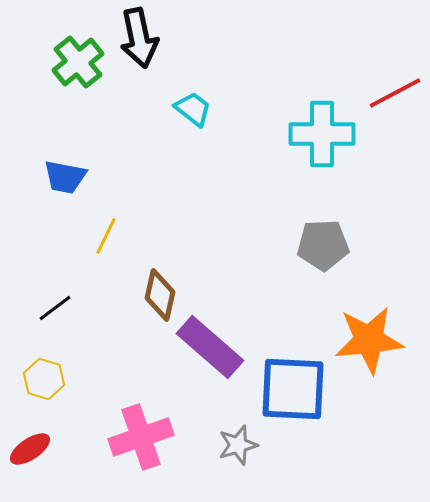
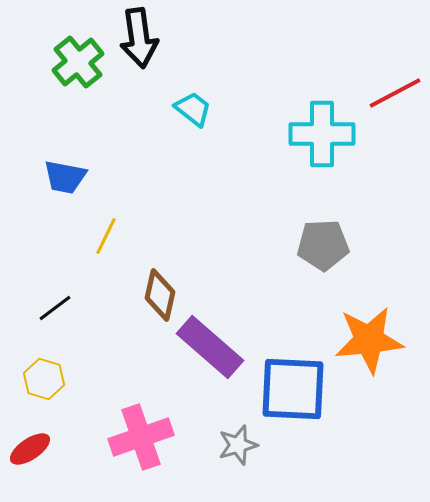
black arrow: rotated 4 degrees clockwise
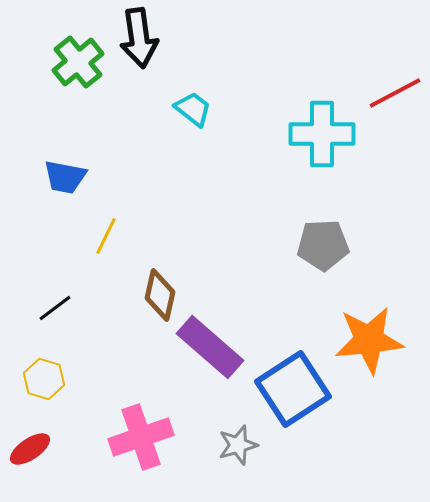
blue square: rotated 36 degrees counterclockwise
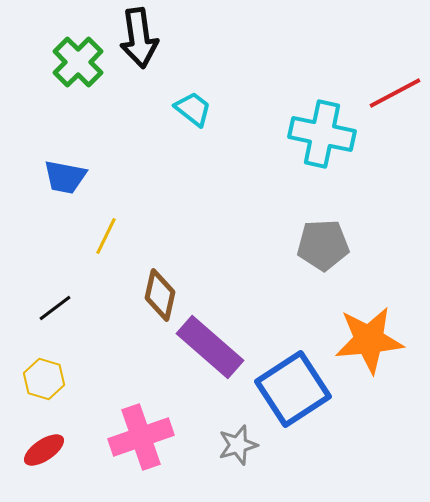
green cross: rotated 6 degrees counterclockwise
cyan cross: rotated 12 degrees clockwise
red ellipse: moved 14 px right, 1 px down
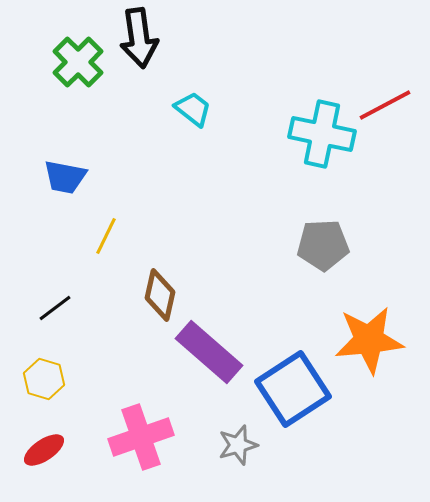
red line: moved 10 px left, 12 px down
purple rectangle: moved 1 px left, 5 px down
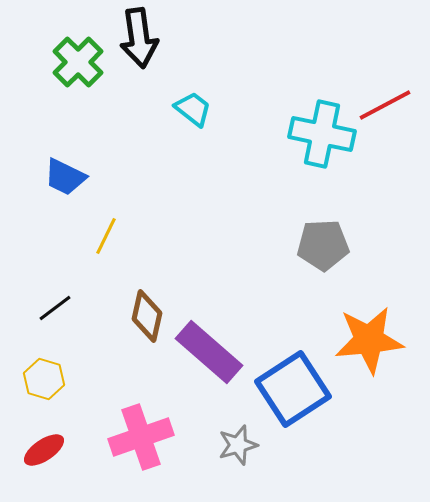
blue trapezoid: rotated 15 degrees clockwise
brown diamond: moved 13 px left, 21 px down
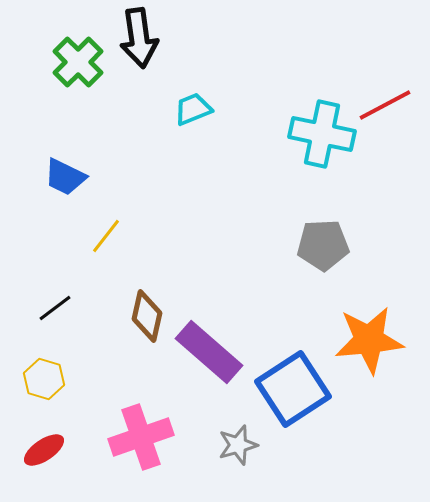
cyan trapezoid: rotated 60 degrees counterclockwise
yellow line: rotated 12 degrees clockwise
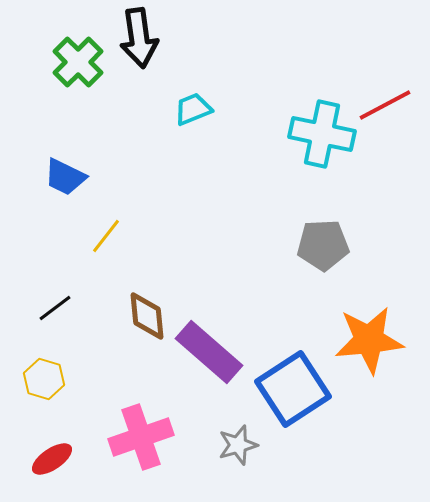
brown diamond: rotated 18 degrees counterclockwise
red ellipse: moved 8 px right, 9 px down
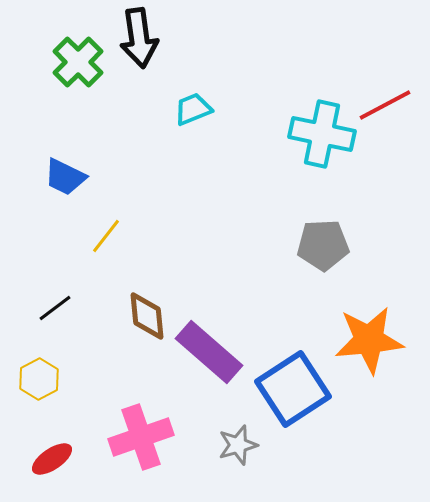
yellow hexagon: moved 5 px left; rotated 15 degrees clockwise
